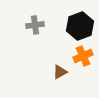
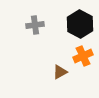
black hexagon: moved 2 px up; rotated 12 degrees counterclockwise
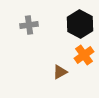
gray cross: moved 6 px left
orange cross: moved 1 px right, 1 px up; rotated 12 degrees counterclockwise
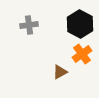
orange cross: moved 2 px left, 1 px up
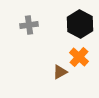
orange cross: moved 3 px left, 3 px down; rotated 12 degrees counterclockwise
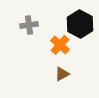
orange cross: moved 19 px left, 12 px up
brown triangle: moved 2 px right, 2 px down
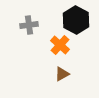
black hexagon: moved 4 px left, 4 px up
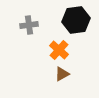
black hexagon: rotated 24 degrees clockwise
orange cross: moved 1 px left, 5 px down
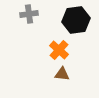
gray cross: moved 11 px up
brown triangle: rotated 35 degrees clockwise
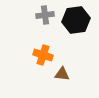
gray cross: moved 16 px right, 1 px down
orange cross: moved 16 px left, 5 px down; rotated 24 degrees counterclockwise
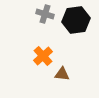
gray cross: moved 1 px up; rotated 24 degrees clockwise
orange cross: moved 1 px down; rotated 30 degrees clockwise
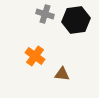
orange cross: moved 8 px left; rotated 12 degrees counterclockwise
